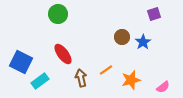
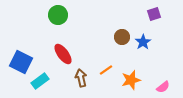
green circle: moved 1 px down
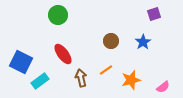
brown circle: moved 11 px left, 4 px down
